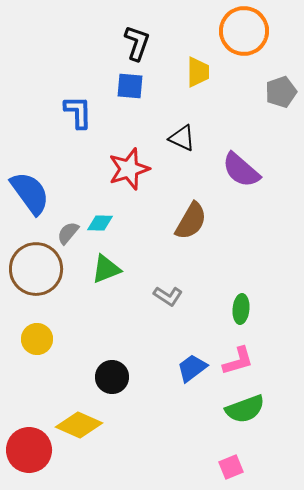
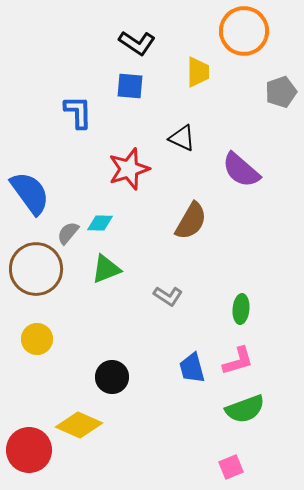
black L-shape: rotated 105 degrees clockwise
blue trapezoid: rotated 68 degrees counterclockwise
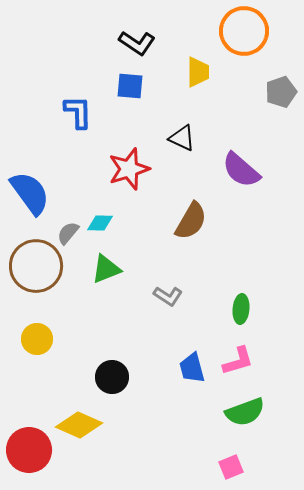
brown circle: moved 3 px up
green semicircle: moved 3 px down
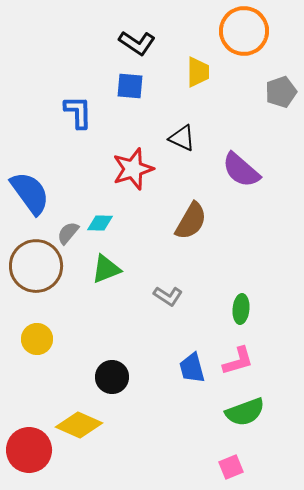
red star: moved 4 px right
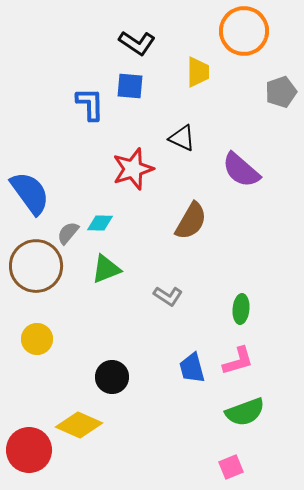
blue L-shape: moved 12 px right, 8 px up
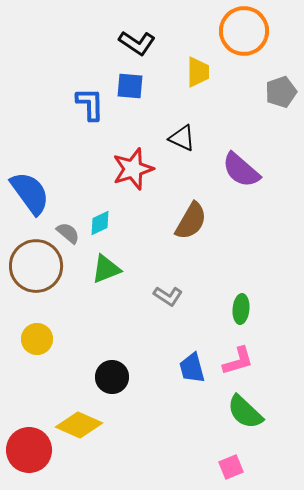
cyan diamond: rotated 28 degrees counterclockwise
gray semicircle: rotated 90 degrees clockwise
green semicircle: rotated 63 degrees clockwise
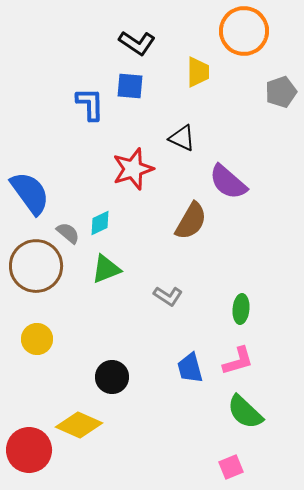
purple semicircle: moved 13 px left, 12 px down
blue trapezoid: moved 2 px left
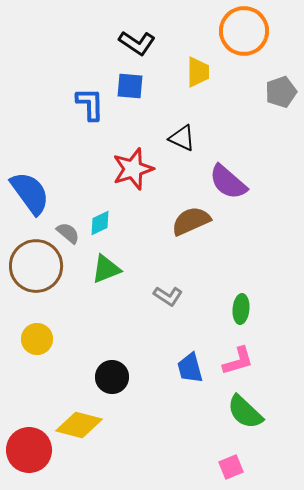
brown semicircle: rotated 144 degrees counterclockwise
yellow diamond: rotated 9 degrees counterclockwise
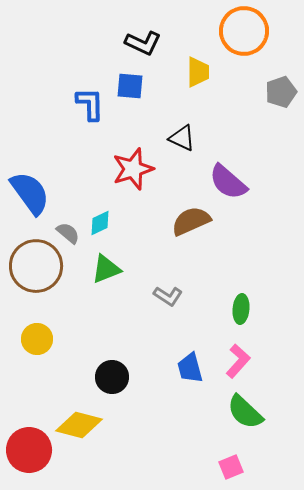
black L-shape: moved 6 px right; rotated 9 degrees counterclockwise
pink L-shape: rotated 32 degrees counterclockwise
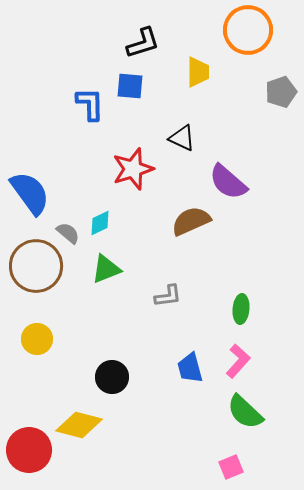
orange circle: moved 4 px right, 1 px up
black L-shape: rotated 42 degrees counterclockwise
gray L-shape: rotated 40 degrees counterclockwise
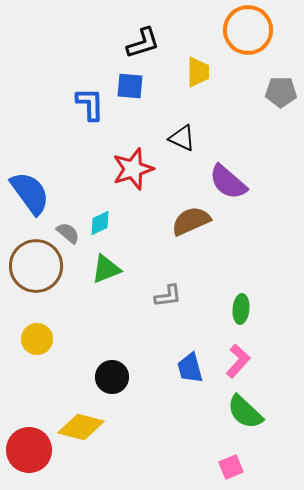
gray pentagon: rotated 20 degrees clockwise
yellow diamond: moved 2 px right, 2 px down
